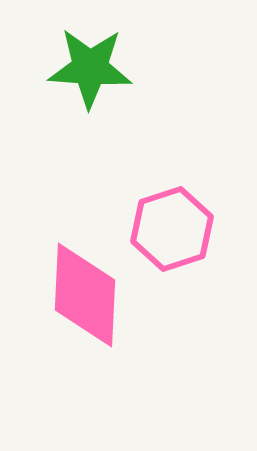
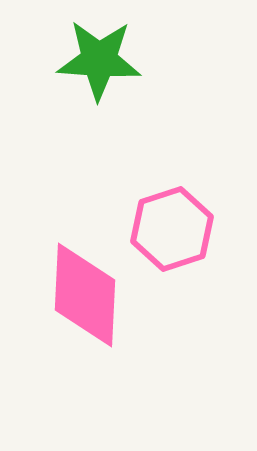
green star: moved 9 px right, 8 px up
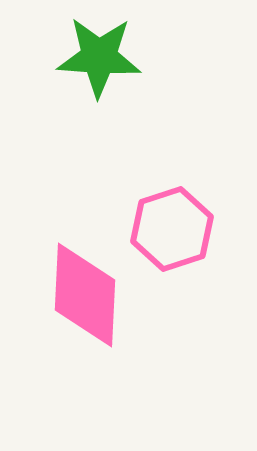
green star: moved 3 px up
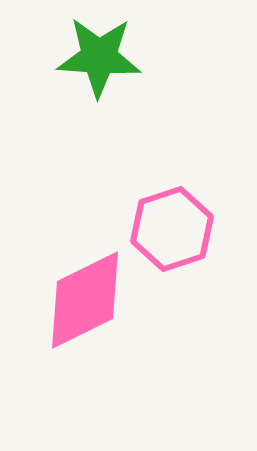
pink diamond: moved 5 px down; rotated 61 degrees clockwise
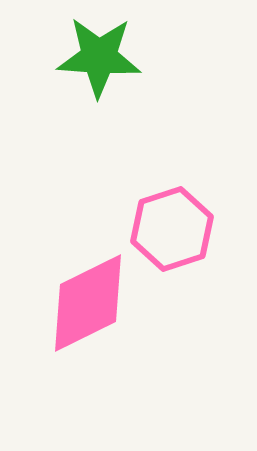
pink diamond: moved 3 px right, 3 px down
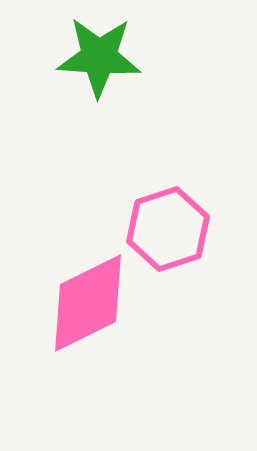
pink hexagon: moved 4 px left
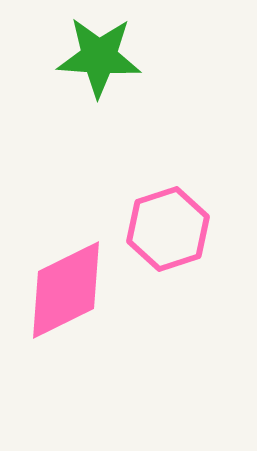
pink diamond: moved 22 px left, 13 px up
